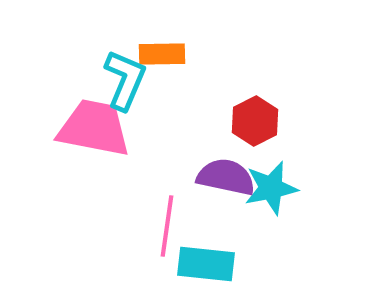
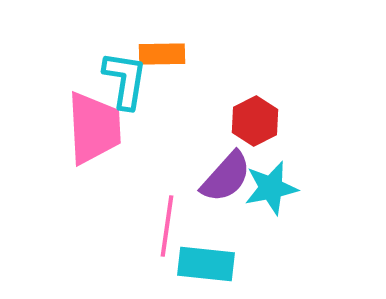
cyan L-shape: rotated 14 degrees counterclockwise
pink trapezoid: rotated 76 degrees clockwise
purple semicircle: rotated 120 degrees clockwise
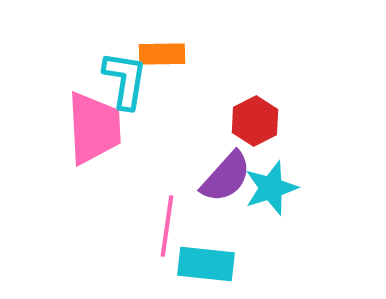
cyan star: rotated 6 degrees counterclockwise
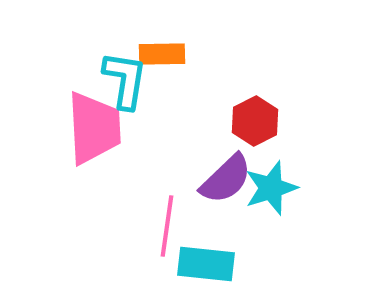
purple semicircle: moved 2 px down; rotated 4 degrees clockwise
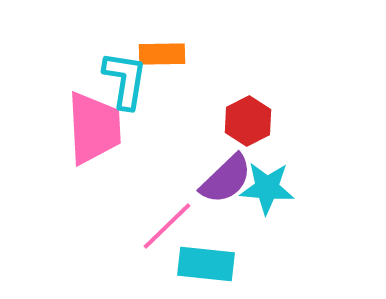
red hexagon: moved 7 px left
cyan star: moved 4 px left; rotated 22 degrees clockwise
pink line: rotated 38 degrees clockwise
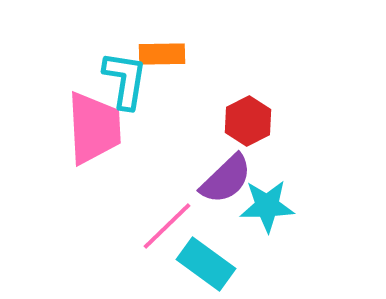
cyan star: moved 18 px down; rotated 6 degrees counterclockwise
cyan rectangle: rotated 30 degrees clockwise
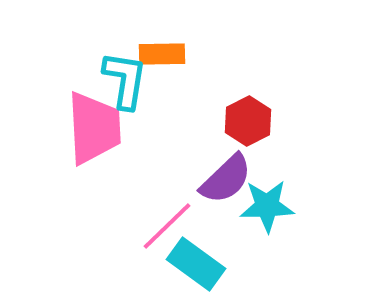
cyan rectangle: moved 10 px left
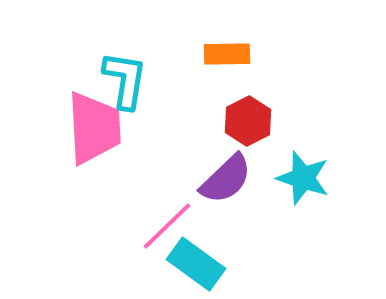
orange rectangle: moved 65 px right
cyan star: moved 36 px right, 28 px up; rotated 20 degrees clockwise
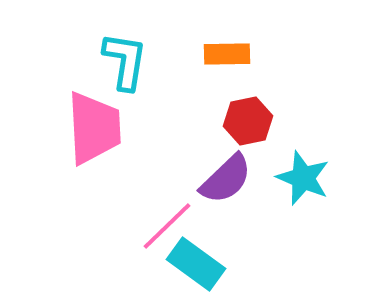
cyan L-shape: moved 19 px up
red hexagon: rotated 15 degrees clockwise
cyan star: rotated 4 degrees clockwise
